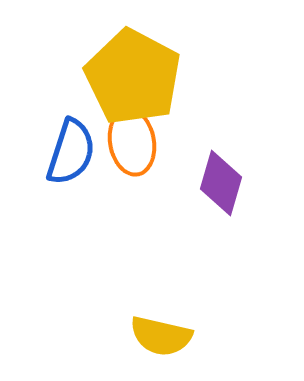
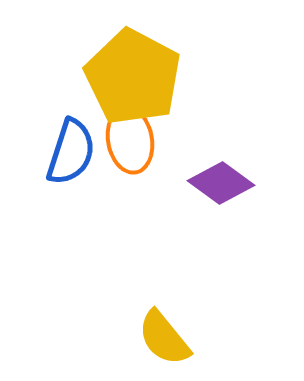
orange ellipse: moved 2 px left, 2 px up
purple diamond: rotated 70 degrees counterclockwise
yellow semicircle: moved 3 px right, 2 px down; rotated 38 degrees clockwise
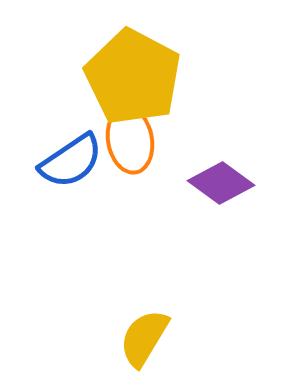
blue semicircle: moved 9 px down; rotated 38 degrees clockwise
yellow semicircle: moved 20 px left; rotated 70 degrees clockwise
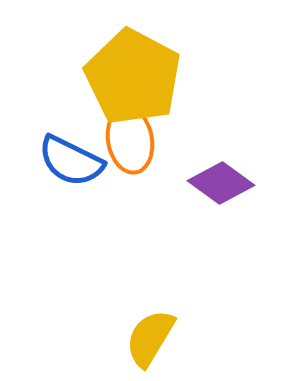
blue semicircle: rotated 60 degrees clockwise
yellow semicircle: moved 6 px right
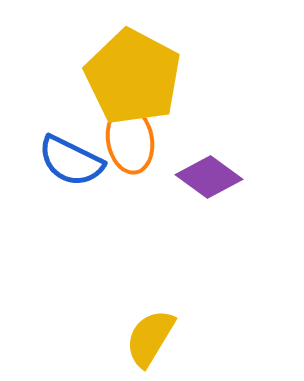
purple diamond: moved 12 px left, 6 px up
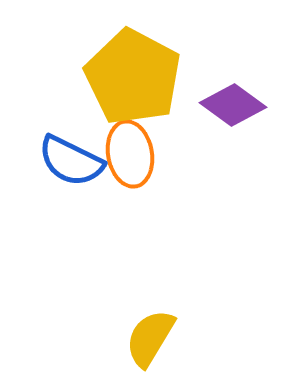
orange ellipse: moved 14 px down
purple diamond: moved 24 px right, 72 px up
